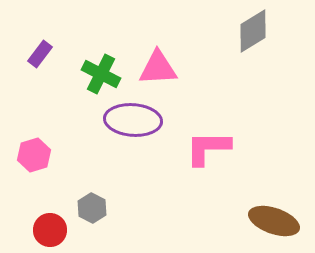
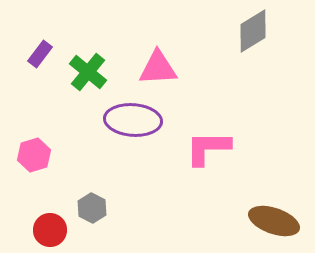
green cross: moved 13 px left, 2 px up; rotated 12 degrees clockwise
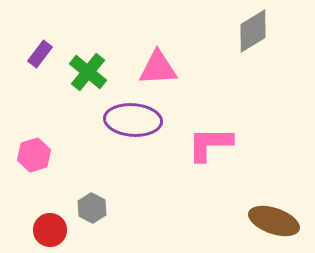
pink L-shape: moved 2 px right, 4 px up
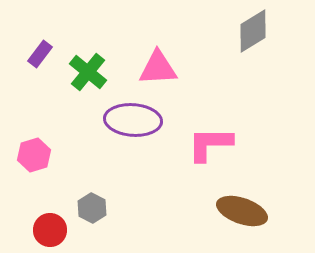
brown ellipse: moved 32 px left, 10 px up
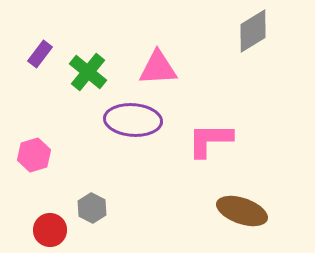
pink L-shape: moved 4 px up
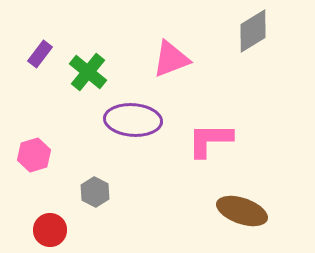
pink triangle: moved 13 px right, 9 px up; rotated 18 degrees counterclockwise
gray hexagon: moved 3 px right, 16 px up
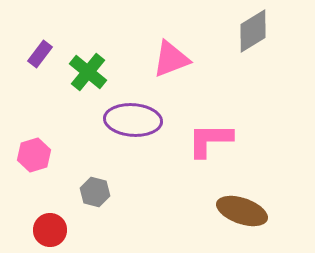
gray hexagon: rotated 12 degrees counterclockwise
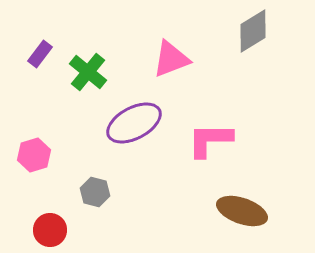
purple ellipse: moved 1 px right, 3 px down; rotated 32 degrees counterclockwise
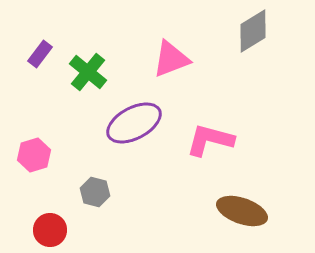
pink L-shape: rotated 15 degrees clockwise
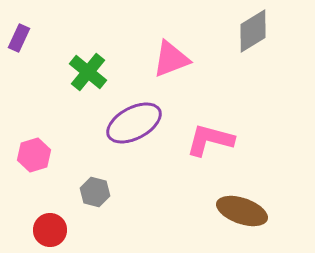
purple rectangle: moved 21 px left, 16 px up; rotated 12 degrees counterclockwise
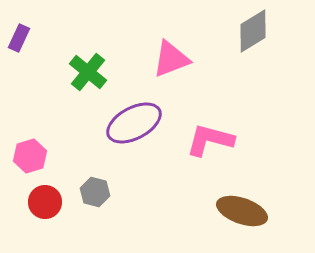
pink hexagon: moved 4 px left, 1 px down
red circle: moved 5 px left, 28 px up
